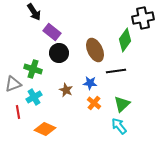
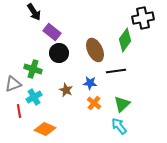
red line: moved 1 px right, 1 px up
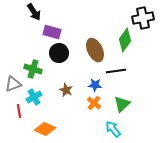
purple rectangle: rotated 24 degrees counterclockwise
blue star: moved 5 px right, 2 px down
cyan arrow: moved 6 px left, 3 px down
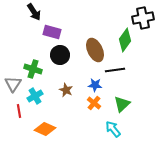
black circle: moved 1 px right, 2 px down
black line: moved 1 px left, 1 px up
gray triangle: rotated 36 degrees counterclockwise
cyan cross: moved 1 px right, 1 px up
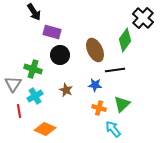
black cross: rotated 35 degrees counterclockwise
orange cross: moved 5 px right, 5 px down; rotated 24 degrees counterclockwise
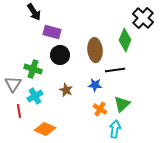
green diamond: rotated 15 degrees counterclockwise
brown ellipse: rotated 20 degrees clockwise
orange cross: moved 1 px right, 1 px down; rotated 16 degrees clockwise
cyan arrow: moved 2 px right; rotated 48 degrees clockwise
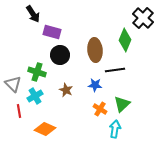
black arrow: moved 1 px left, 2 px down
green cross: moved 4 px right, 3 px down
gray triangle: rotated 18 degrees counterclockwise
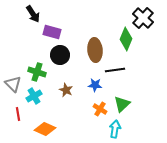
green diamond: moved 1 px right, 1 px up
cyan cross: moved 1 px left
red line: moved 1 px left, 3 px down
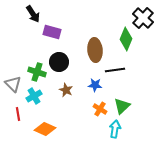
black circle: moved 1 px left, 7 px down
green triangle: moved 2 px down
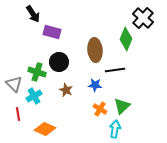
gray triangle: moved 1 px right
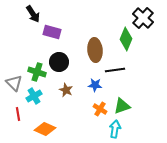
gray triangle: moved 1 px up
green triangle: rotated 24 degrees clockwise
